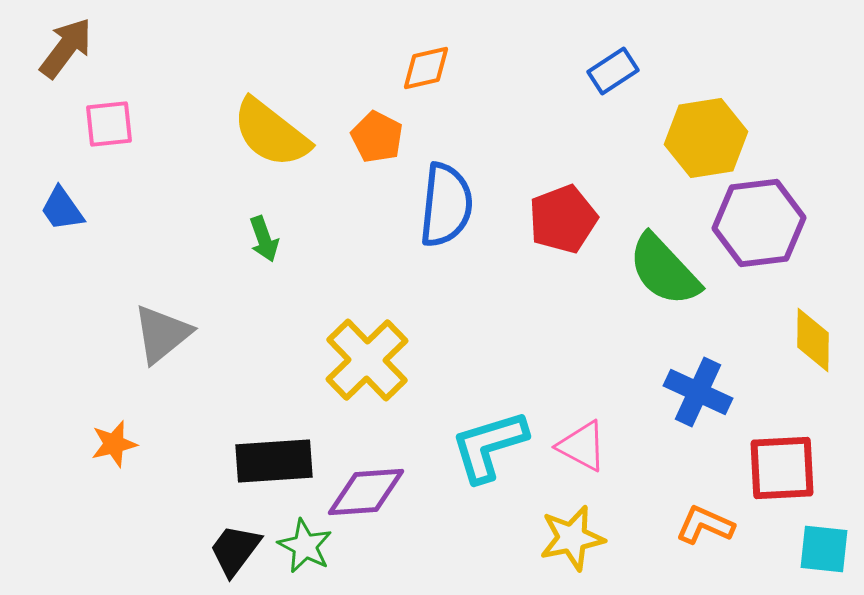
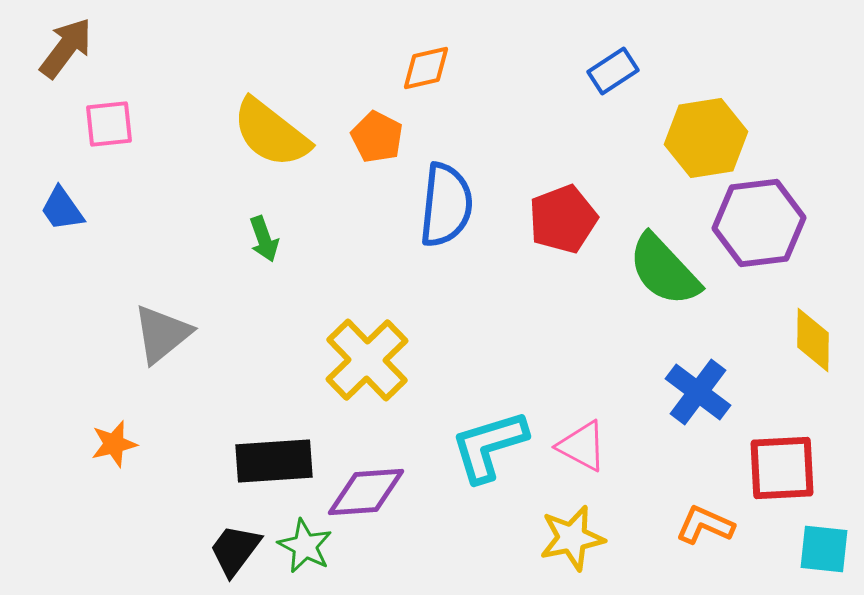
blue cross: rotated 12 degrees clockwise
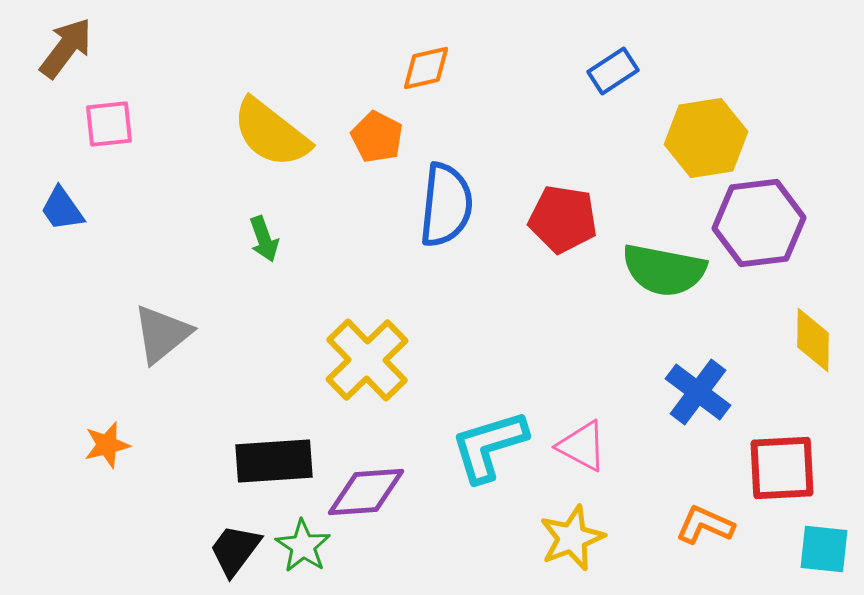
red pentagon: rotated 30 degrees clockwise
green semicircle: rotated 36 degrees counterclockwise
orange star: moved 7 px left, 1 px down
yellow star: rotated 10 degrees counterclockwise
green star: moved 2 px left; rotated 6 degrees clockwise
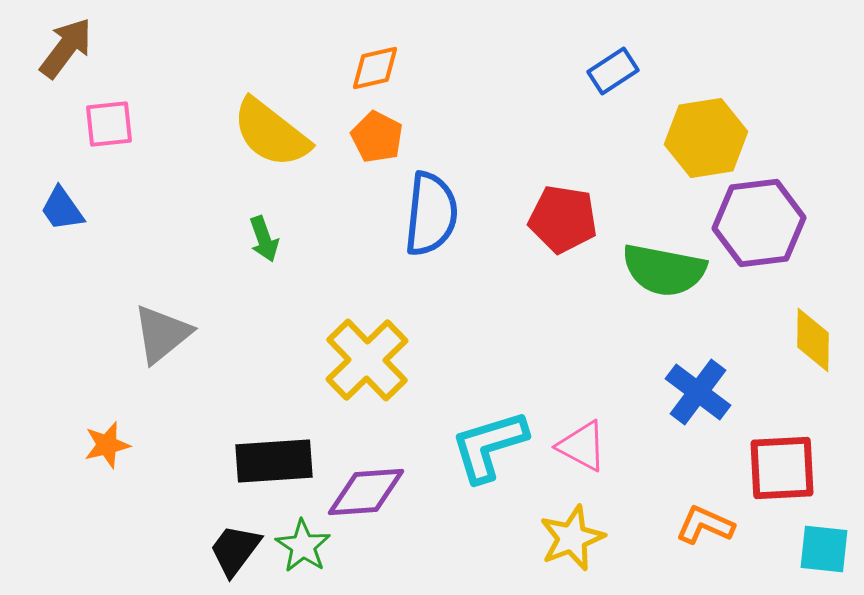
orange diamond: moved 51 px left
blue semicircle: moved 15 px left, 9 px down
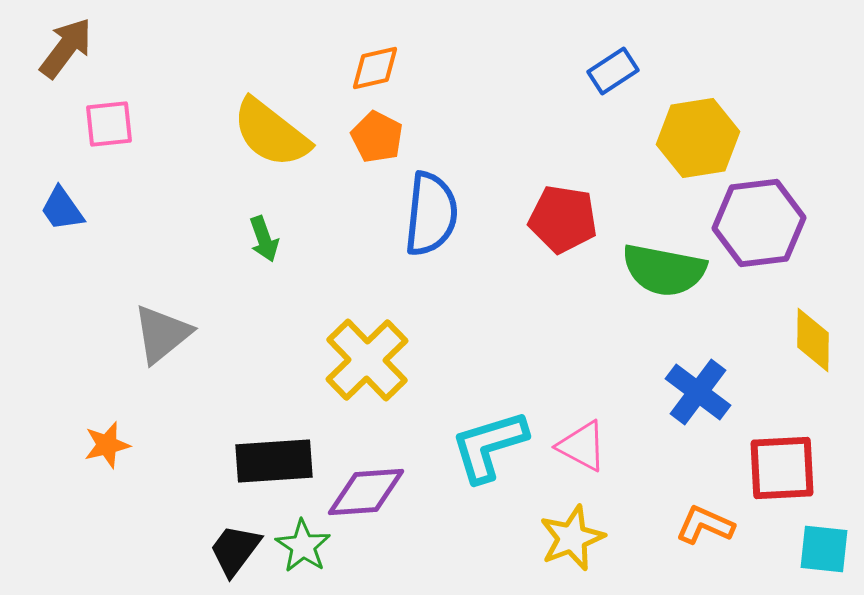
yellow hexagon: moved 8 px left
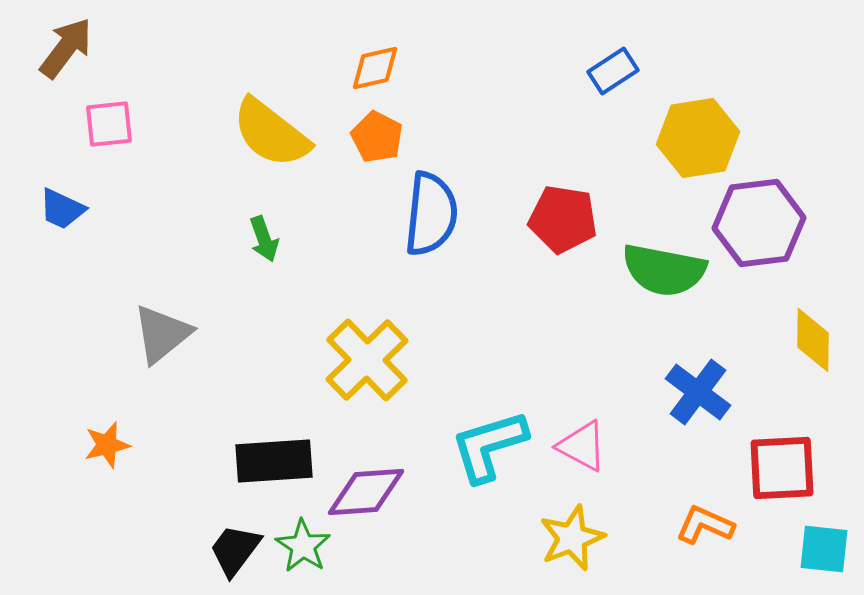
blue trapezoid: rotated 30 degrees counterclockwise
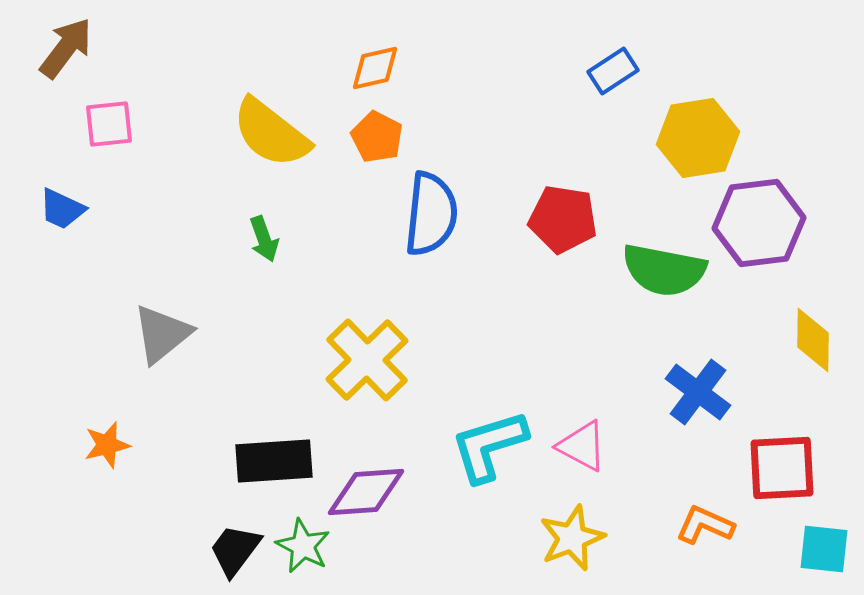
green star: rotated 6 degrees counterclockwise
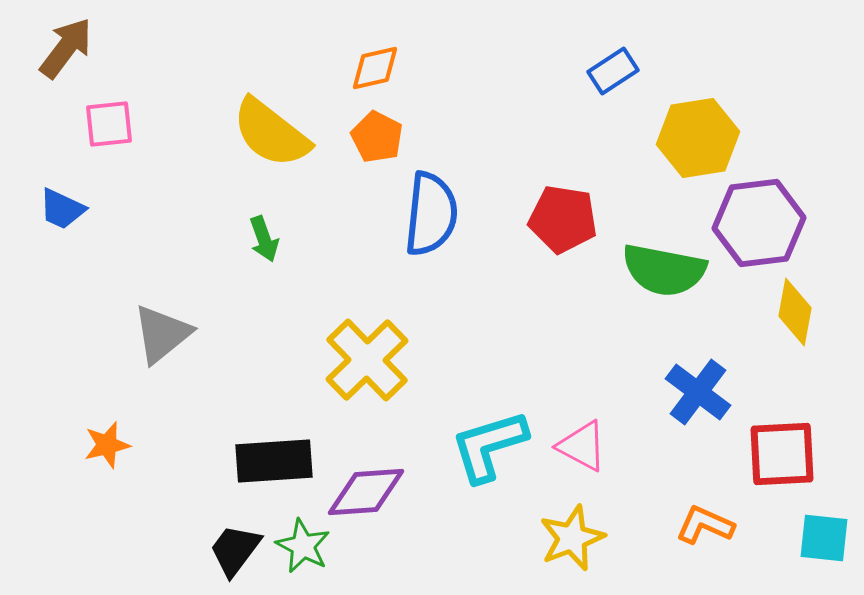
yellow diamond: moved 18 px left, 28 px up; rotated 10 degrees clockwise
red square: moved 14 px up
cyan square: moved 11 px up
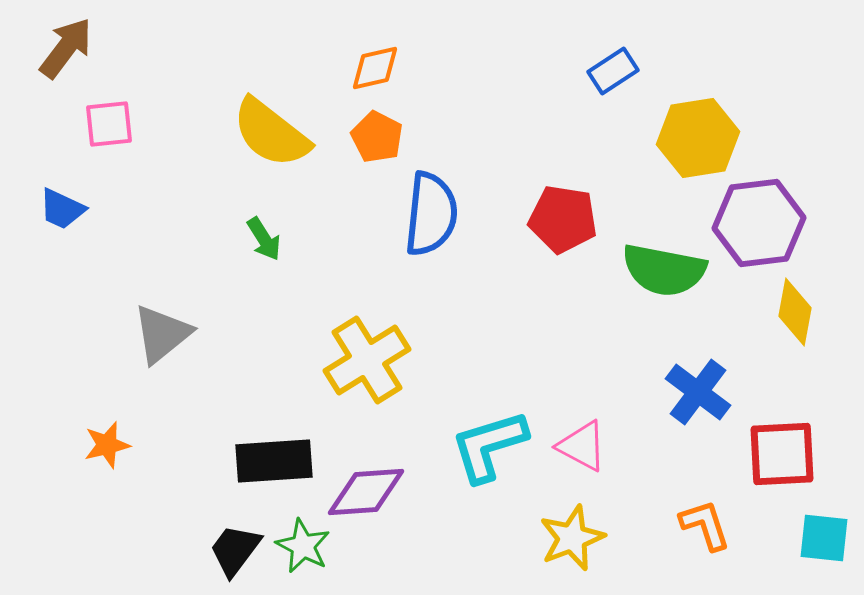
green arrow: rotated 12 degrees counterclockwise
yellow cross: rotated 12 degrees clockwise
orange L-shape: rotated 48 degrees clockwise
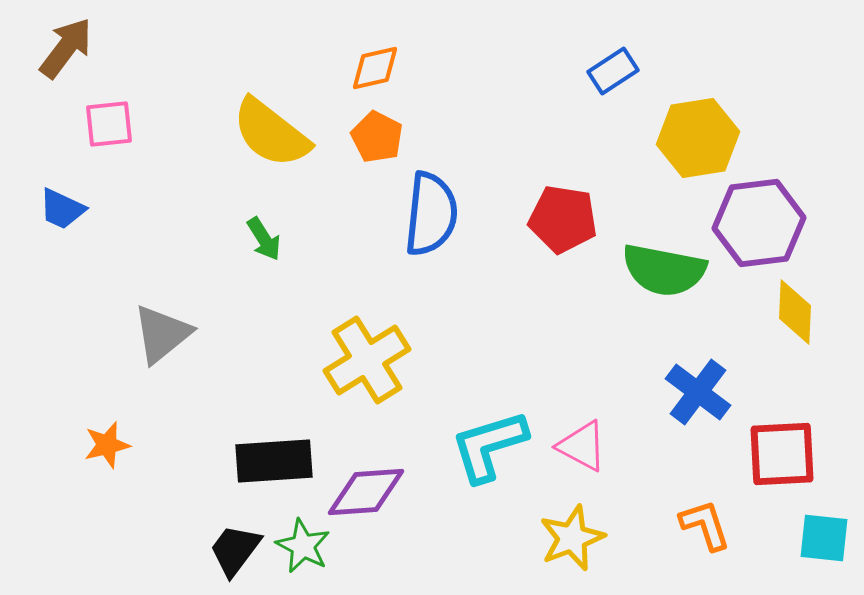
yellow diamond: rotated 8 degrees counterclockwise
